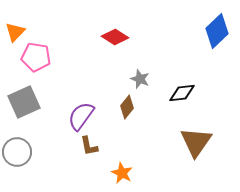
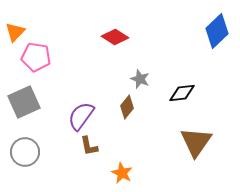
gray circle: moved 8 px right
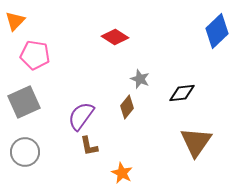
orange triangle: moved 11 px up
pink pentagon: moved 1 px left, 2 px up
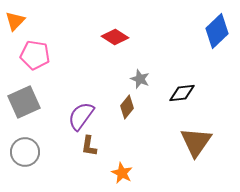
brown L-shape: rotated 20 degrees clockwise
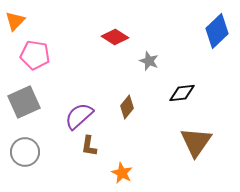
gray star: moved 9 px right, 18 px up
purple semicircle: moved 2 px left; rotated 12 degrees clockwise
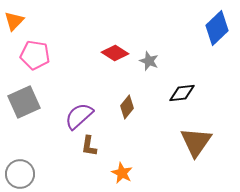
orange triangle: moved 1 px left
blue diamond: moved 3 px up
red diamond: moved 16 px down
gray circle: moved 5 px left, 22 px down
